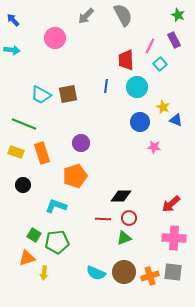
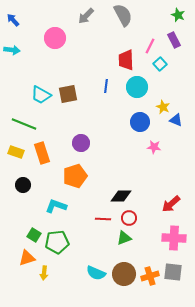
brown circle: moved 2 px down
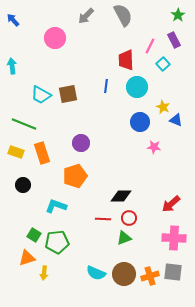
green star: rotated 16 degrees clockwise
cyan arrow: moved 16 px down; rotated 105 degrees counterclockwise
cyan square: moved 3 px right
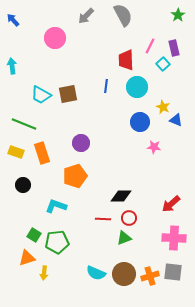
purple rectangle: moved 8 px down; rotated 14 degrees clockwise
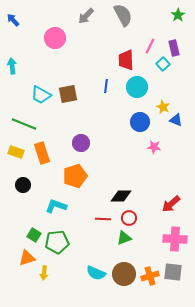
pink cross: moved 1 px right, 1 px down
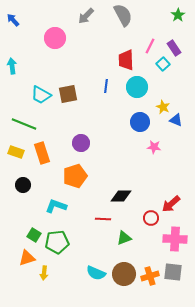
purple rectangle: rotated 21 degrees counterclockwise
red circle: moved 22 px right
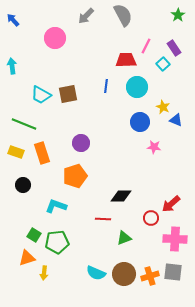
pink line: moved 4 px left
red trapezoid: rotated 90 degrees clockwise
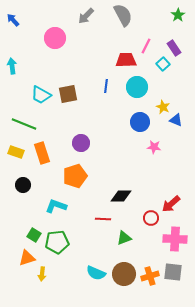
yellow arrow: moved 2 px left, 1 px down
